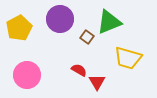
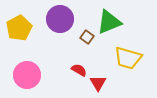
red triangle: moved 1 px right, 1 px down
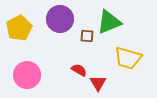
brown square: moved 1 px up; rotated 32 degrees counterclockwise
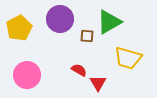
green triangle: rotated 8 degrees counterclockwise
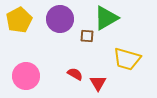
green triangle: moved 3 px left, 4 px up
yellow pentagon: moved 8 px up
yellow trapezoid: moved 1 px left, 1 px down
red semicircle: moved 4 px left, 4 px down
pink circle: moved 1 px left, 1 px down
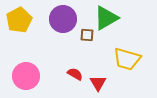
purple circle: moved 3 px right
brown square: moved 1 px up
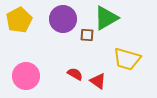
red triangle: moved 2 px up; rotated 24 degrees counterclockwise
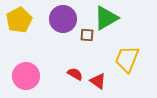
yellow trapezoid: rotated 96 degrees clockwise
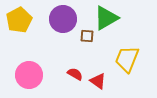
brown square: moved 1 px down
pink circle: moved 3 px right, 1 px up
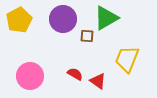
pink circle: moved 1 px right, 1 px down
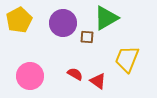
purple circle: moved 4 px down
brown square: moved 1 px down
